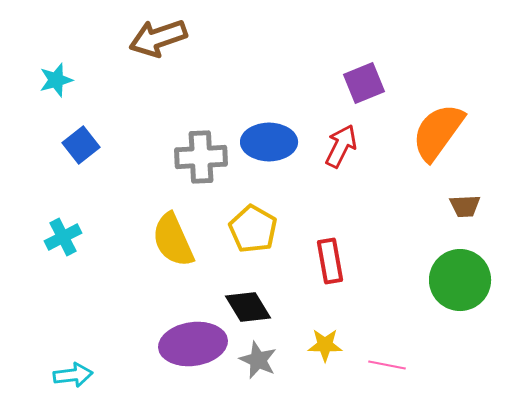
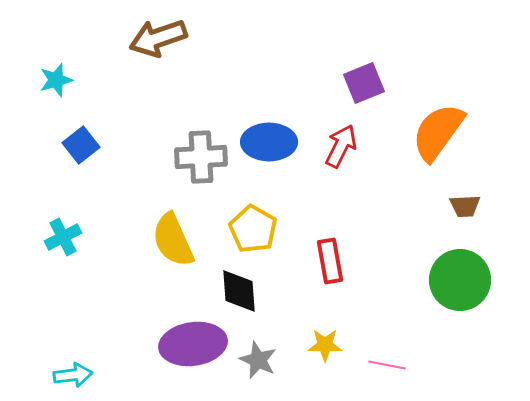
black diamond: moved 9 px left, 16 px up; rotated 27 degrees clockwise
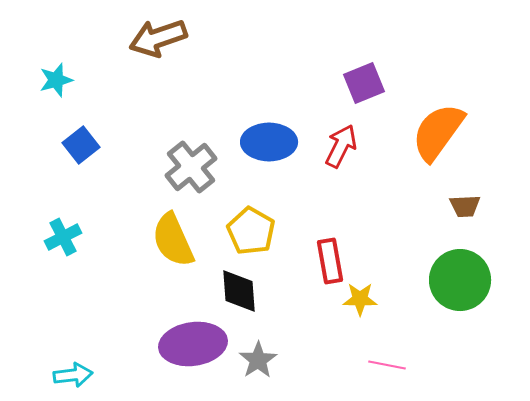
gray cross: moved 10 px left, 10 px down; rotated 36 degrees counterclockwise
yellow pentagon: moved 2 px left, 2 px down
yellow star: moved 35 px right, 46 px up
gray star: rotated 15 degrees clockwise
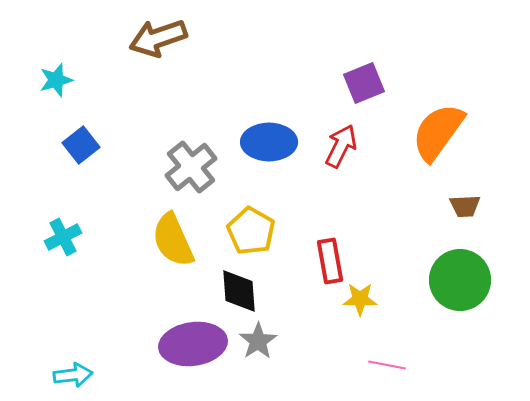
gray star: moved 19 px up
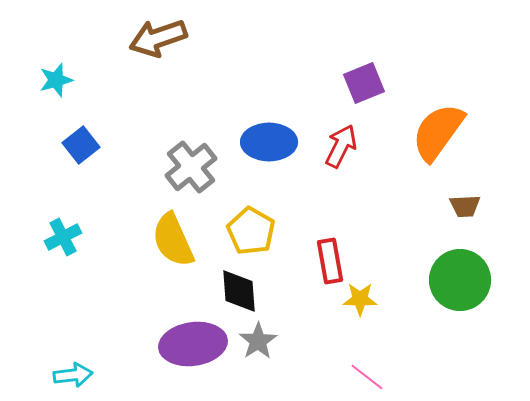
pink line: moved 20 px left, 12 px down; rotated 27 degrees clockwise
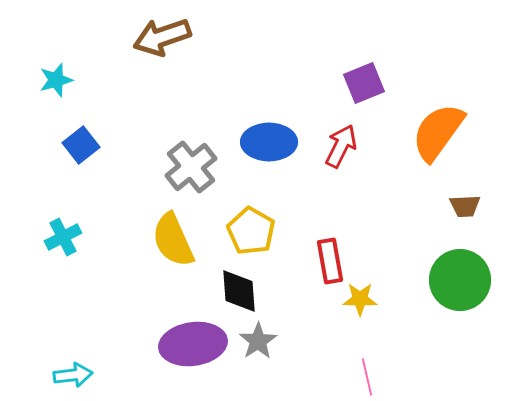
brown arrow: moved 4 px right, 1 px up
pink line: rotated 39 degrees clockwise
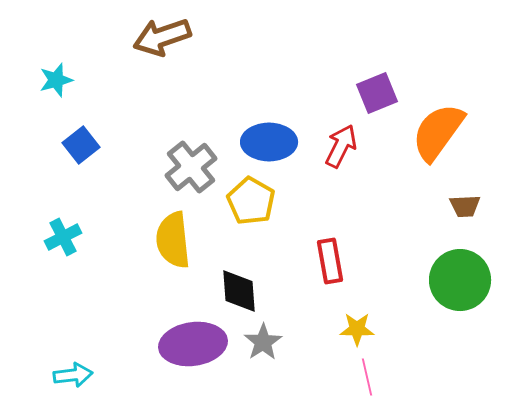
purple square: moved 13 px right, 10 px down
yellow pentagon: moved 30 px up
yellow semicircle: rotated 18 degrees clockwise
yellow star: moved 3 px left, 30 px down
gray star: moved 5 px right, 1 px down
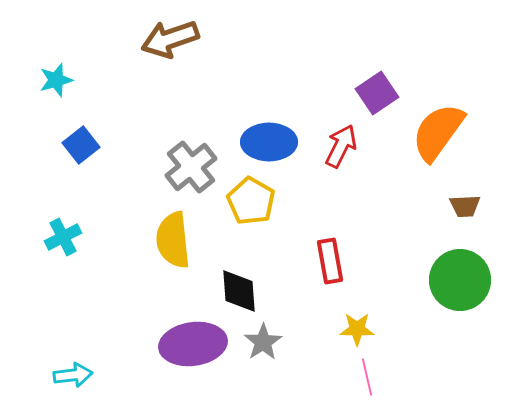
brown arrow: moved 8 px right, 2 px down
purple square: rotated 12 degrees counterclockwise
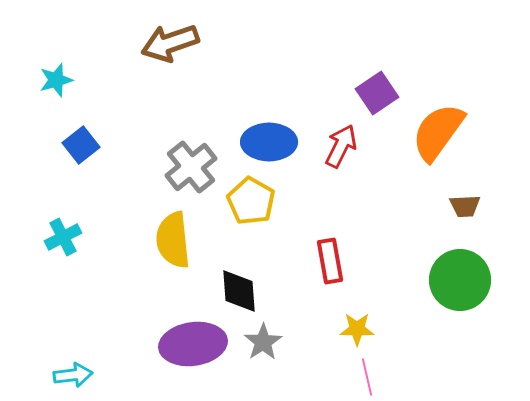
brown arrow: moved 4 px down
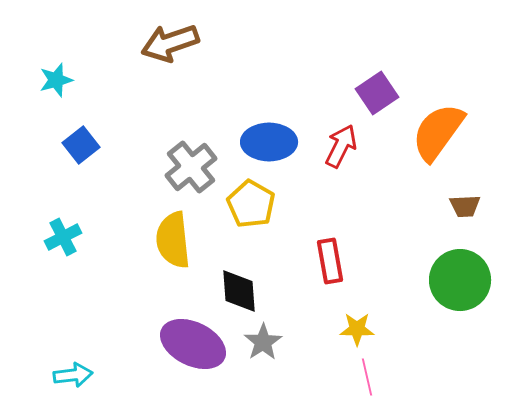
yellow pentagon: moved 3 px down
purple ellipse: rotated 34 degrees clockwise
